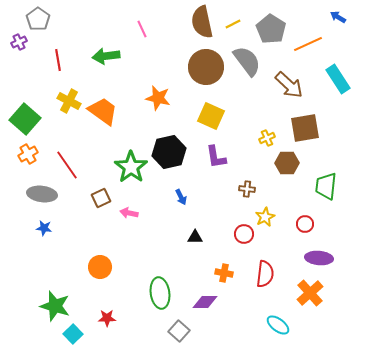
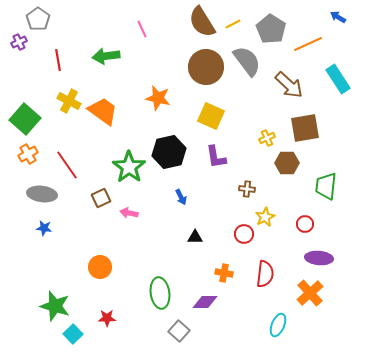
brown semicircle at (202, 22): rotated 20 degrees counterclockwise
green star at (131, 167): moved 2 px left
cyan ellipse at (278, 325): rotated 75 degrees clockwise
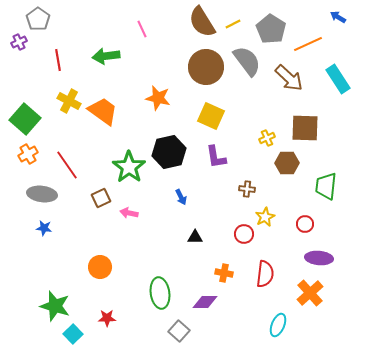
brown arrow at (289, 85): moved 7 px up
brown square at (305, 128): rotated 12 degrees clockwise
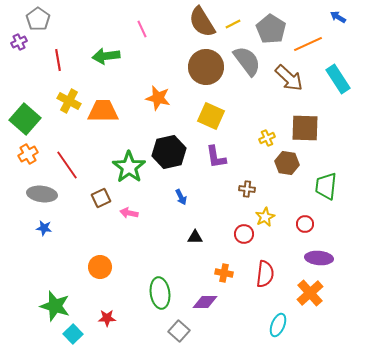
orange trapezoid at (103, 111): rotated 36 degrees counterclockwise
brown hexagon at (287, 163): rotated 10 degrees clockwise
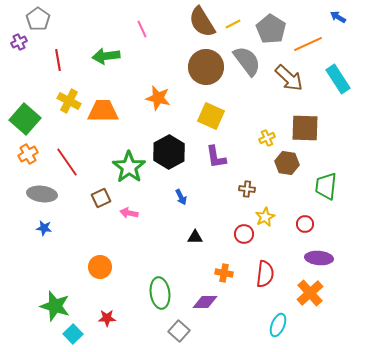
black hexagon at (169, 152): rotated 16 degrees counterclockwise
red line at (67, 165): moved 3 px up
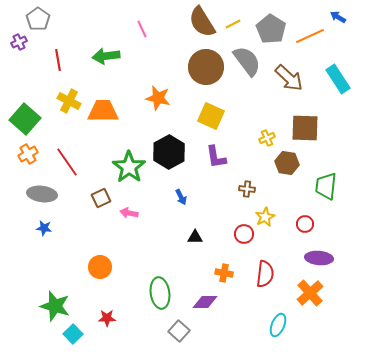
orange line at (308, 44): moved 2 px right, 8 px up
